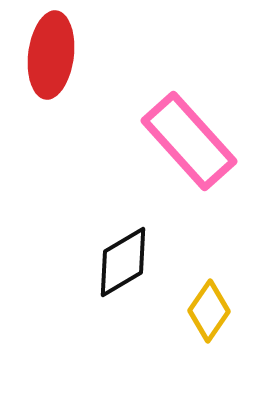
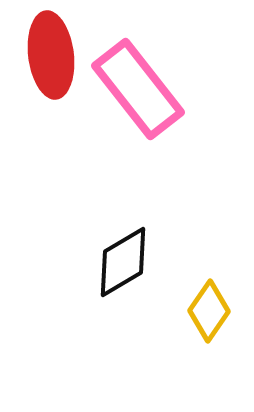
red ellipse: rotated 14 degrees counterclockwise
pink rectangle: moved 51 px left, 52 px up; rotated 4 degrees clockwise
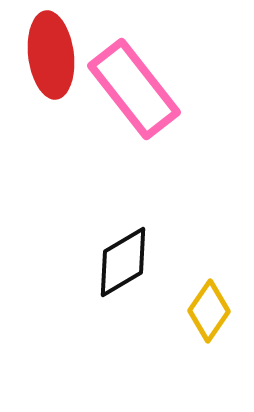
pink rectangle: moved 4 px left
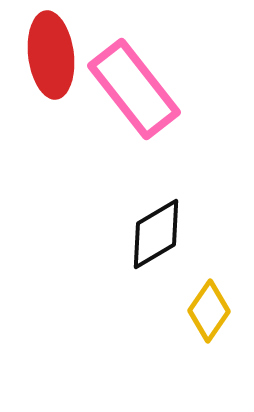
black diamond: moved 33 px right, 28 px up
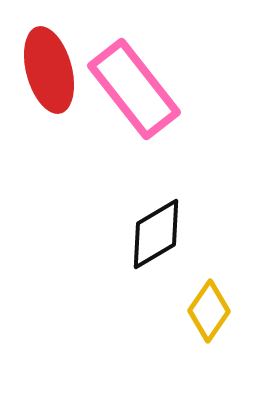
red ellipse: moved 2 px left, 15 px down; rotated 8 degrees counterclockwise
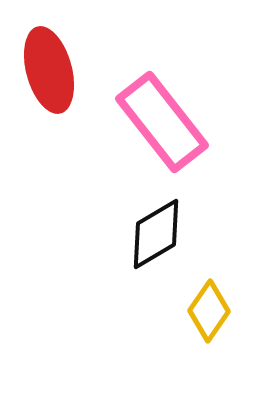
pink rectangle: moved 28 px right, 33 px down
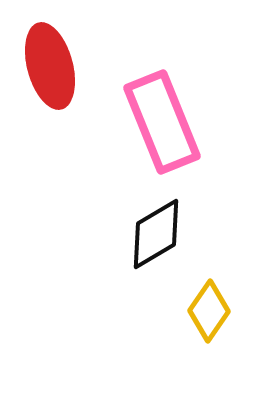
red ellipse: moved 1 px right, 4 px up
pink rectangle: rotated 16 degrees clockwise
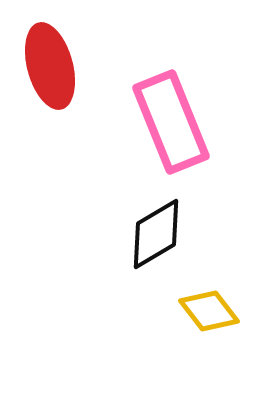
pink rectangle: moved 9 px right
yellow diamond: rotated 72 degrees counterclockwise
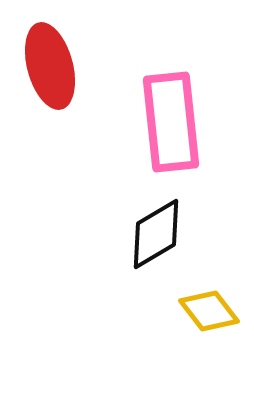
pink rectangle: rotated 16 degrees clockwise
